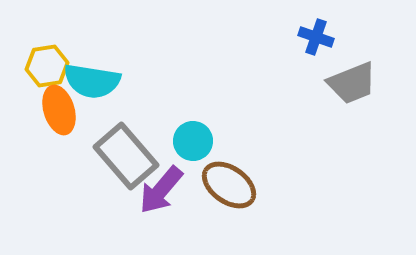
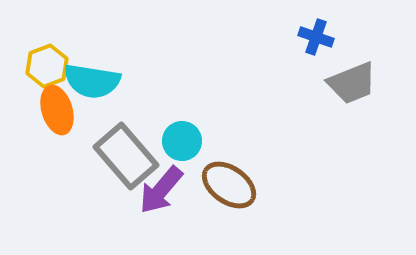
yellow hexagon: rotated 12 degrees counterclockwise
orange ellipse: moved 2 px left
cyan circle: moved 11 px left
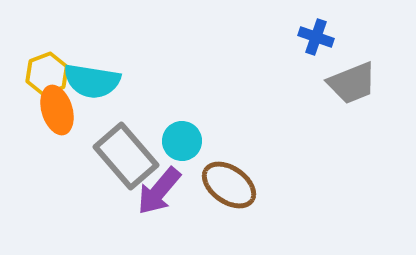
yellow hexagon: moved 8 px down
purple arrow: moved 2 px left, 1 px down
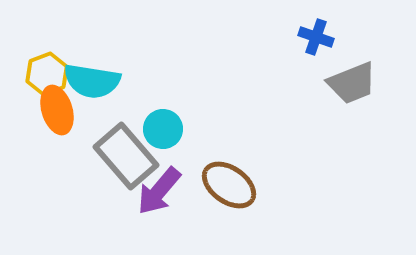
cyan circle: moved 19 px left, 12 px up
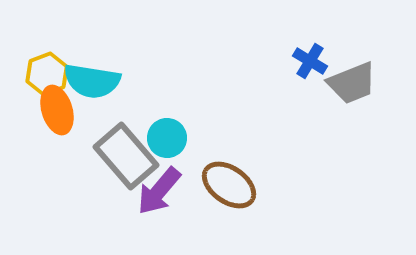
blue cross: moved 6 px left, 24 px down; rotated 12 degrees clockwise
cyan circle: moved 4 px right, 9 px down
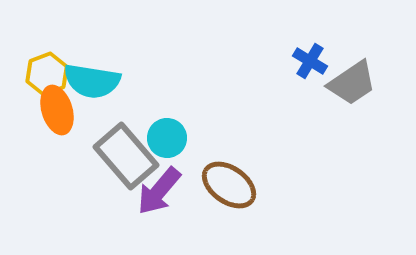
gray trapezoid: rotated 12 degrees counterclockwise
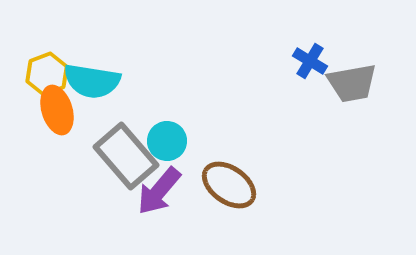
gray trapezoid: rotated 24 degrees clockwise
cyan circle: moved 3 px down
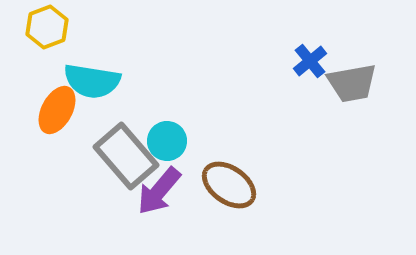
blue cross: rotated 20 degrees clockwise
yellow hexagon: moved 47 px up
orange ellipse: rotated 45 degrees clockwise
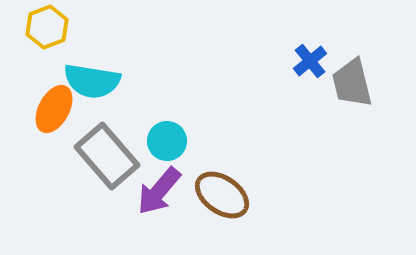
gray trapezoid: rotated 86 degrees clockwise
orange ellipse: moved 3 px left, 1 px up
gray rectangle: moved 19 px left
brown ellipse: moved 7 px left, 10 px down
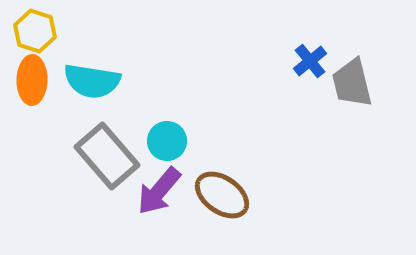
yellow hexagon: moved 12 px left, 4 px down; rotated 21 degrees counterclockwise
orange ellipse: moved 22 px left, 29 px up; rotated 27 degrees counterclockwise
